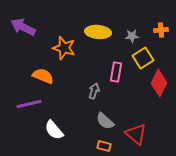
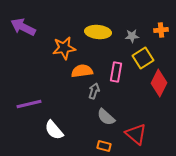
orange star: rotated 25 degrees counterclockwise
orange semicircle: moved 39 px right, 5 px up; rotated 30 degrees counterclockwise
gray semicircle: moved 1 px right, 4 px up
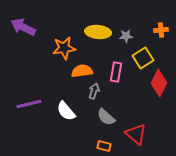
gray star: moved 6 px left
white semicircle: moved 12 px right, 19 px up
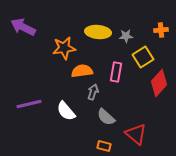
yellow square: moved 1 px up
red diamond: rotated 16 degrees clockwise
gray arrow: moved 1 px left, 1 px down
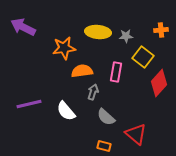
yellow square: rotated 20 degrees counterclockwise
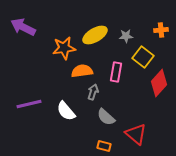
yellow ellipse: moved 3 px left, 3 px down; rotated 35 degrees counterclockwise
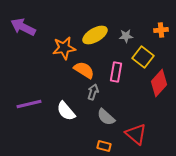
orange semicircle: moved 2 px right, 1 px up; rotated 40 degrees clockwise
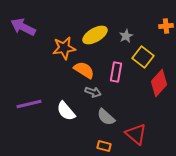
orange cross: moved 5 px right, 4 px up
gray star: rotated 24 degrees counterclockwise
gray arrow: rotated 91 degrees clockwise
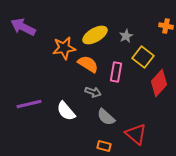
orange cross: rotated 16 degrees clockwise
orange semicircle: moved 4 px right, 6 px up
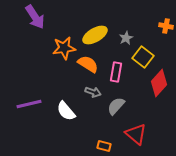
purple arrow: moved 12 px right, 10 px up; rotated 150 degrees counterclockwise
gray star: moved 2 px down
gray semicircle: moved 10 px right, 11 px up; rotated 90 degrees clockwise
